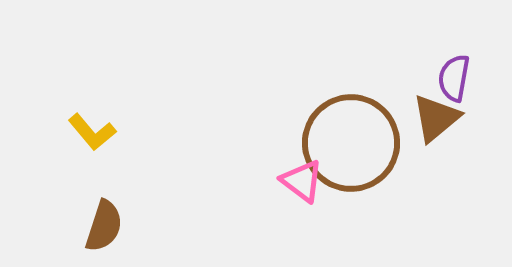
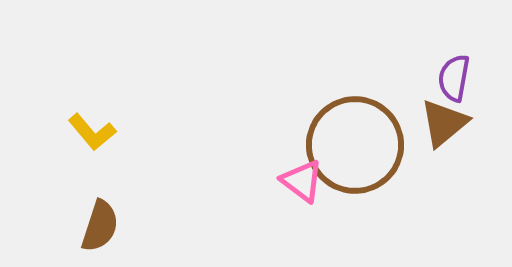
brown triangle: moved 8 px right, 5 px down
brown circle: moved 4 px right, 2 px down
brown semicircle: moved 4 px left
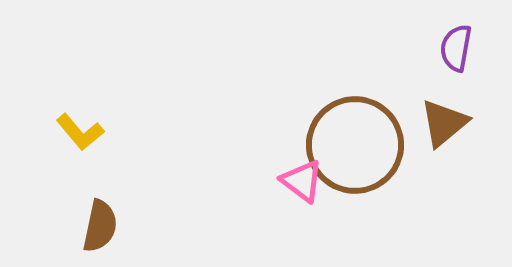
purple semicircle: moved 2 px right, 30 px up
yellow L-shape: moved 12 px left
brown semicircle: rotated 6 degrees counterclockwise
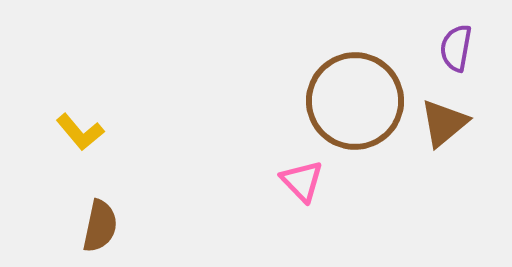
brown circle: moved 44 px up
pink triangle: rotated 9 degrees clockwise
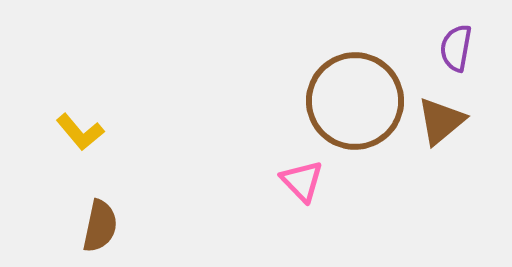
brown triangle: moved 3 px left, 2 px up
